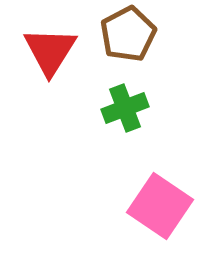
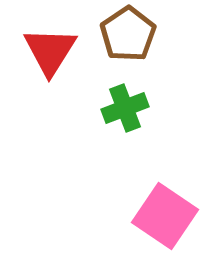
brown pentagon: rotated 6 degrees counterclockwise
pink square: moved 5 px right, 10 px down
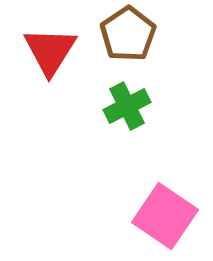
green cross: moved 2 px right, 2 px up; rotated 6 degrees counterclockwise
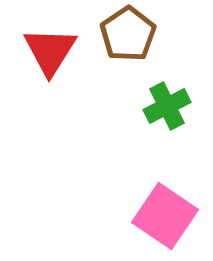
green cross: moved 40 px right
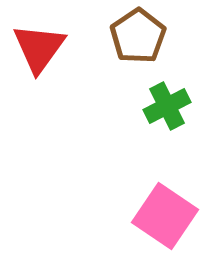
brown pentagon: moved 10 px right, 2 px down
red triangle: moved 11 px left, 3 px up; rotated 4 degrees clockwise
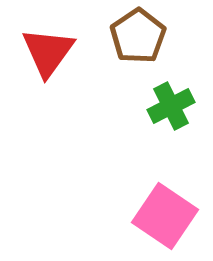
red triangle: moved 9 px right, 4 px down
green cross: moved 4 px right
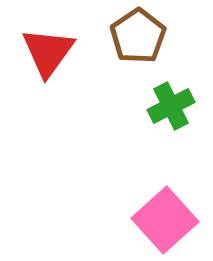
pink square: moved 4 px down; rotated 14 degrees clockwise
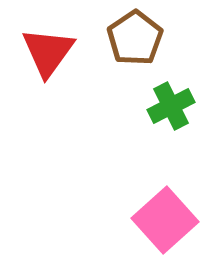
brown pentagon: moved 3 px left, 2 px down
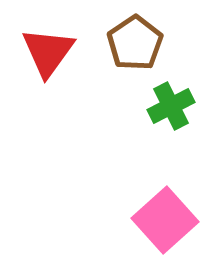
brown pentagon: moved 5 px down
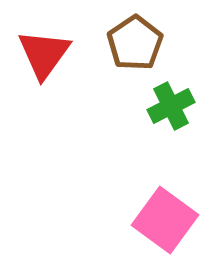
red triangle: moved 4 px left, 2 px down
pink square: rotated 12 degrees counterclockwise
